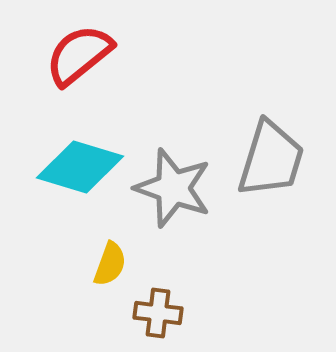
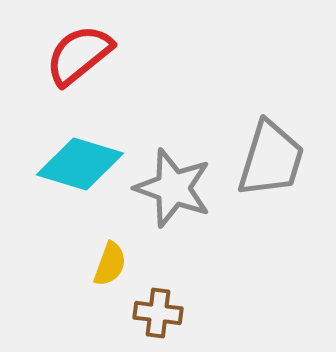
cyan diamond: moved 3 px up
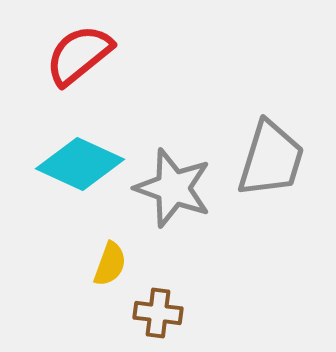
cyan diamond: rotated 8 degrees clockwise
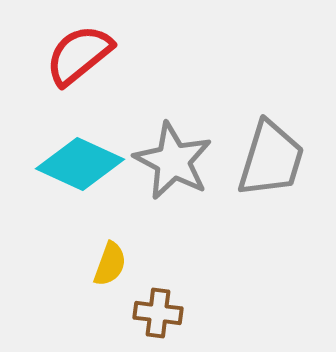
gray star: moved 27 px up; rotated 8 degrees clockwise
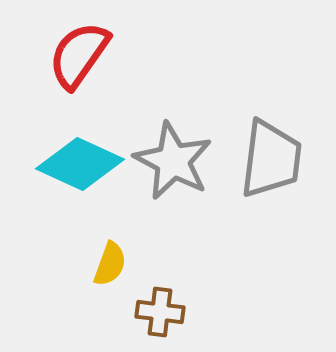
red semicircle: rotated 16 degrees counterclockwise
gray trapezoid: rotated 10 degrees counterclockwise
brown cross: moved 2 px right, 1 px up
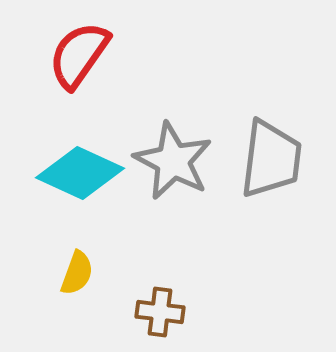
cyan diamond: moved 9 px down
yellow semicircle: moved 33 px left, 9 px down
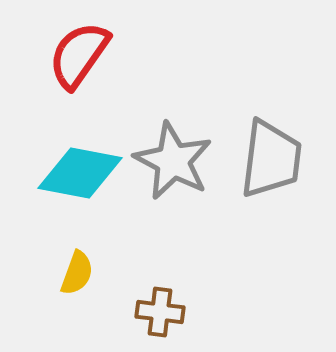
cyan diamond: rotated 14 degrees counterclockwise
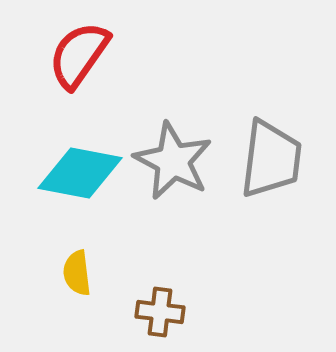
yellow semicircle: rotated 153 degrees clockwise
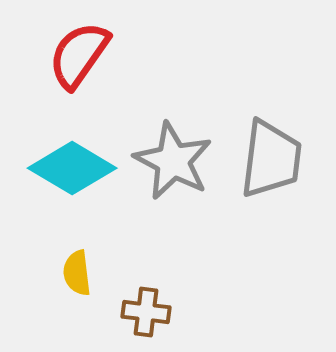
cyan diamond: moved 8 px left, 5 px up; rotated 20 degrees clockwise
brown cross: moved 14 px left
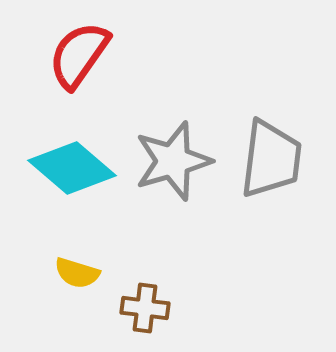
gray star: rotated 28 degrees clockwise
cyan diamond: rotated 10 degrees clockwise
yellow semicircle: rotated 66 degrees counterclockwise
brown cross: moved 1 px left, 4 px up
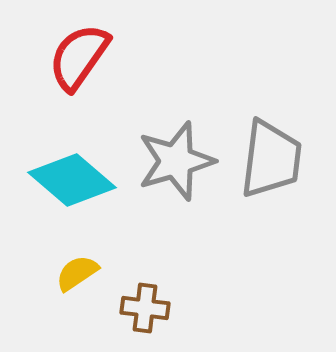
red semicircle: moved 2 px down
gray star: moved 3 px right
cyan diamond: moved 12 px down
yellow semicircle: rotated 129 degrees clockwise
